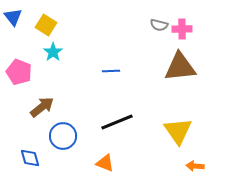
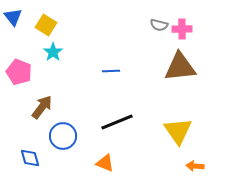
brown arrow: rotated 15 degrees counterclockwise
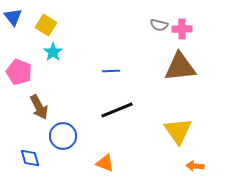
brown arrow: moved 3 px left; rotated 115 degrees clockwise
black line: moved 12 px up
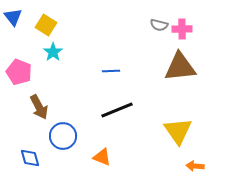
orange triangle: moved 3 px left, 6 px up
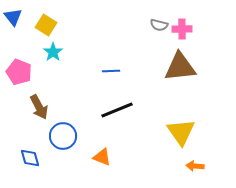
yellow triangle: moved 3 px right, 1 px down
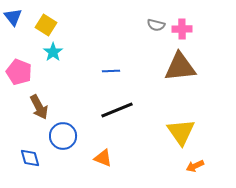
gray semicircle: moved 3 px left
orange triangle: moved 1 px right, 1 px down
orange arrow: rotated 30 degrees counterclockwise
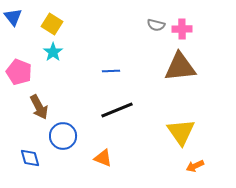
yellow square: moved 6 px right, 1 px up
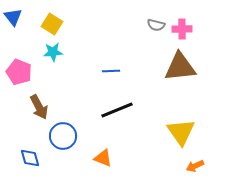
cyan star: rotated 30 degrees clockwise
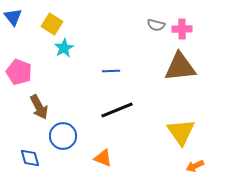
cyan star: moved 11 px right, 4 px up; rotated 24 degrees counterclockwise
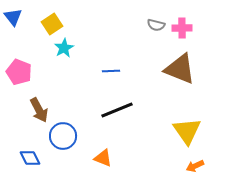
yellow square: rotated 25 degrees clockwise
pink cross: moved 1 px up
brown triangle: moved 2 px down; rotated 28 degrees clockwise
brown arrow: moved 3 px down
yellow triangle: moved 6 px right, 1 px up
blue diamond: rotated 10 degrees counterclockwise
